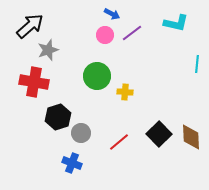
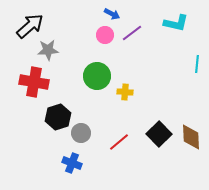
gray star: rotated 15 degrees clockwise
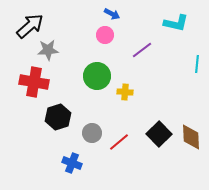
purple line: moved 10 px right, 17 px down
gray circle: moved 11 px right
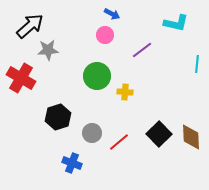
red cross: moved 13 px left, 4 px up; rotated 20 degrees clockwise
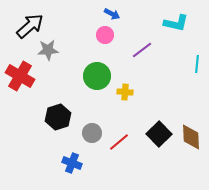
red cross: moved 1 px left, 2 px up
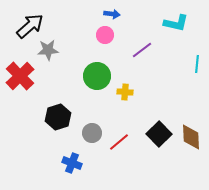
blue arrow: rotated 21 degrees counterclockwise
red cross: rotated 16 degrees clockwise
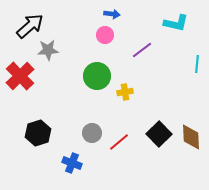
yellow cross: rotated 14 degrees counterclockwise
black hexagon: moved 20 px left, 16 px down
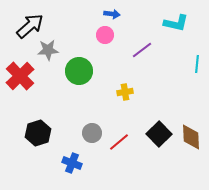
green circle: moved 18 px left, 5 px up
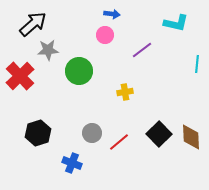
black arrow: moved 3 px right, 2 px up
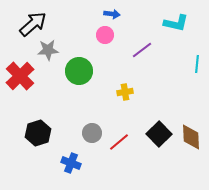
blue cross: moved 1 px left
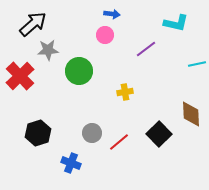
purple line: moved 4 px right, 1 px up
cyan line: rotated 72 degrees clockwise
brown diamond: moved 23 px up
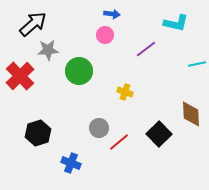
yellow cross: rotated 28 degrees clockwise
gray circle: moved 7 px right, 5 px up
